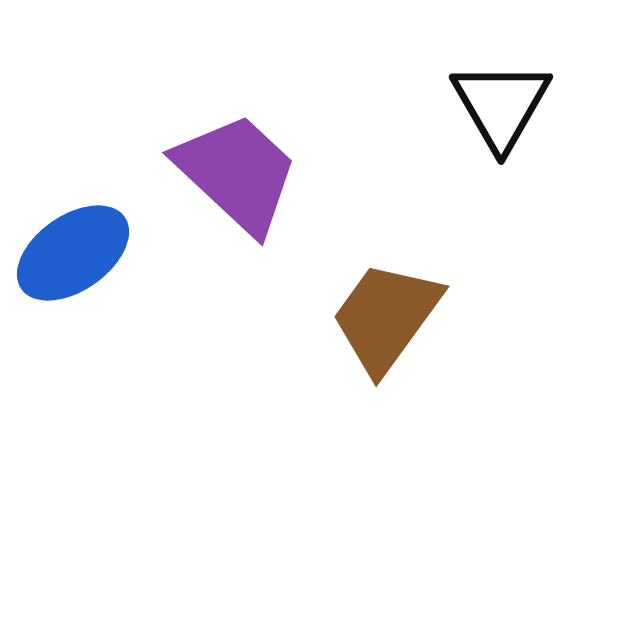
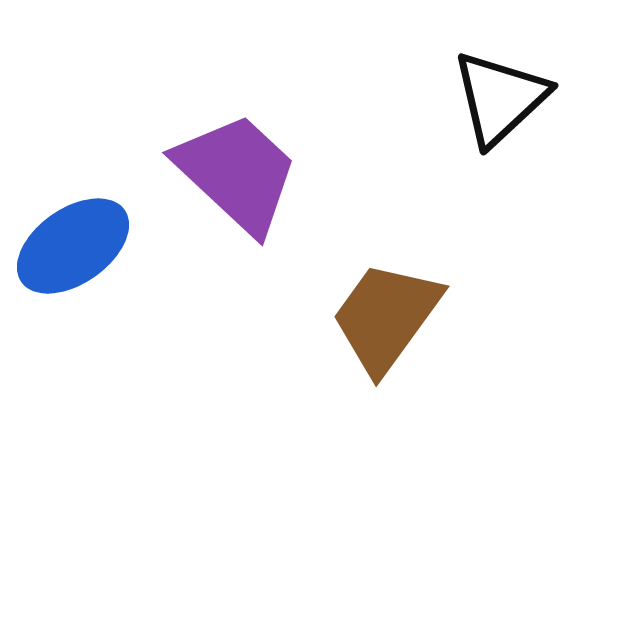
black triangle: moved 1 px left, 7 px up; rotated 17 degrees clockwise
blue ellipse: moved 7 px up
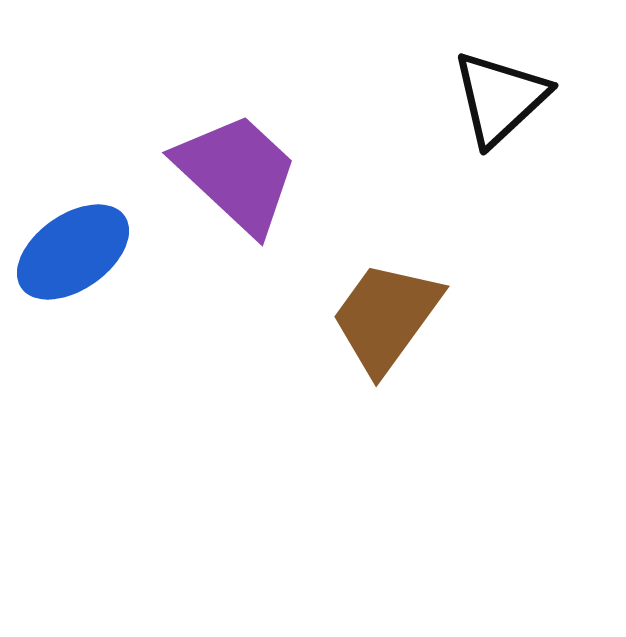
blue ellipse: moved 6 px down
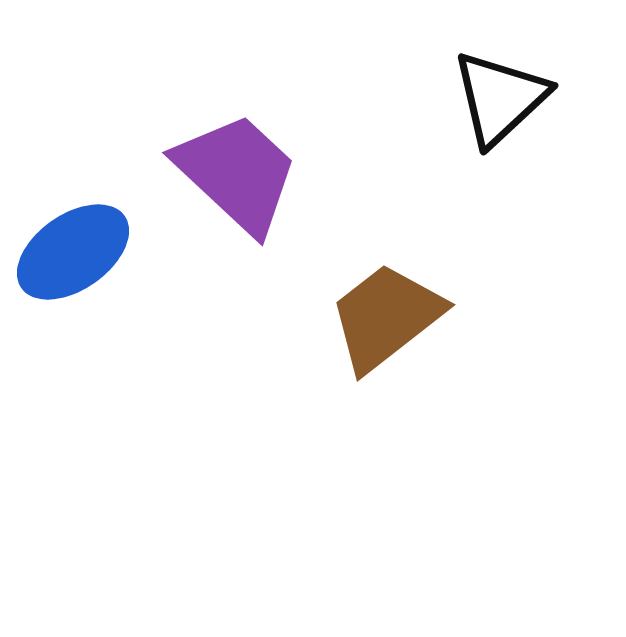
brown trapezoid: rotated 16 degrees clockwise
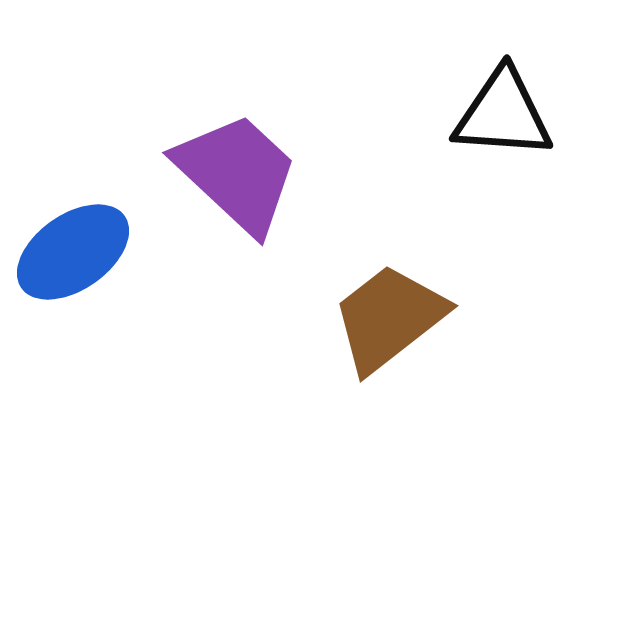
black triangle: moved 3 px right, 16 px down; rotated 47 degrees clockwise
brown trapezoid: moved 3 px right, 1 px down
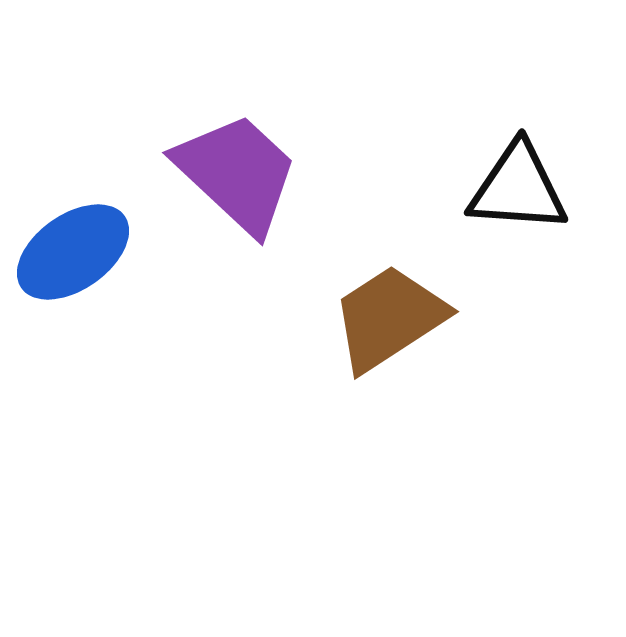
black triangle: moved 15 px right, 74 px down
brown trapezoid: rotated 5 degrees clockwise
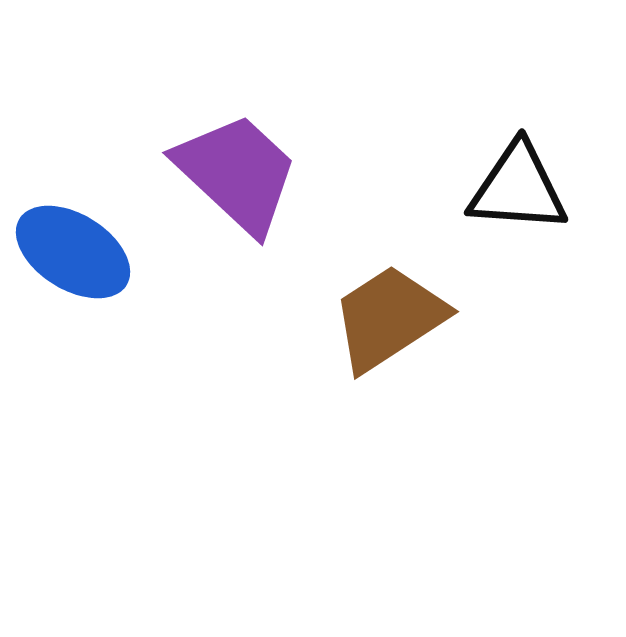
blue ellipse: rotated 67 degrees clockwise
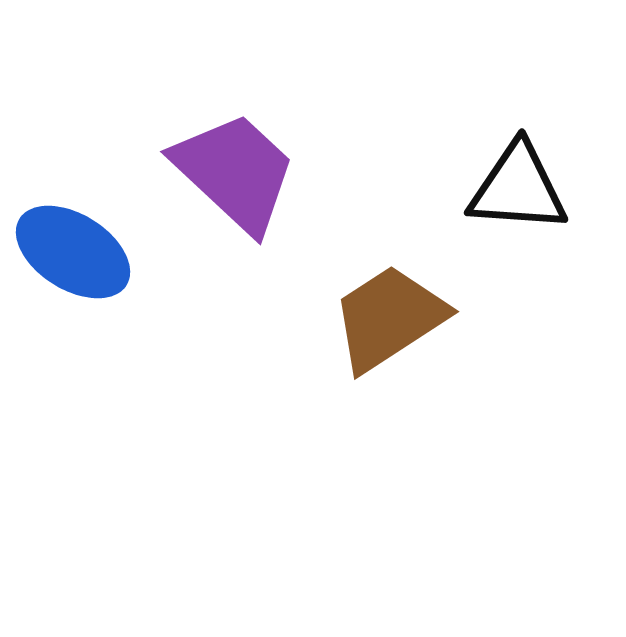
purple trapezoid: moved 2 px left, 1 px up
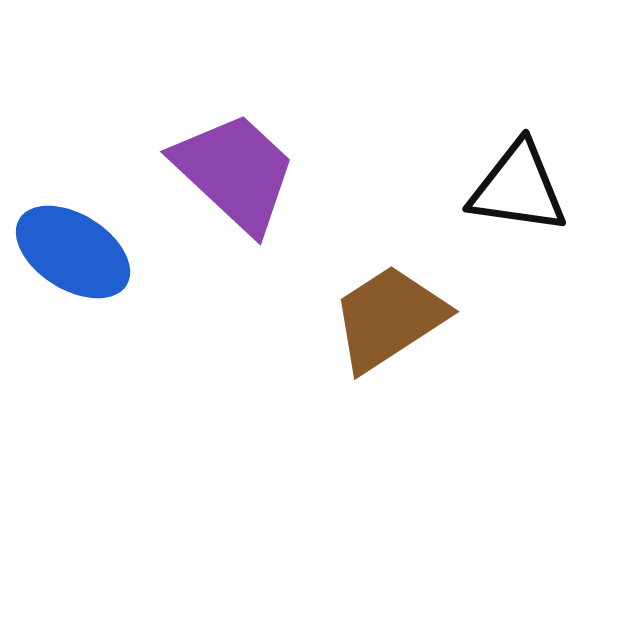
black triangle: rotated 4 degrees clockwise
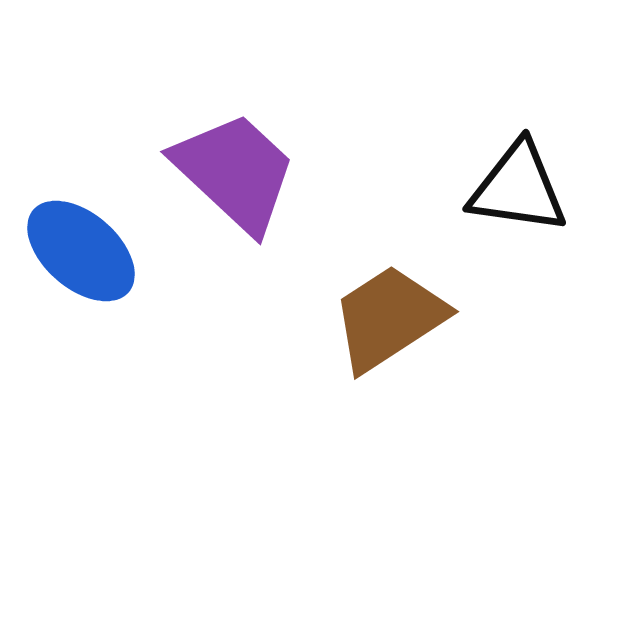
blue ellipse: moved 8 px right, 1 px up; rotated 9 degrees clockwise
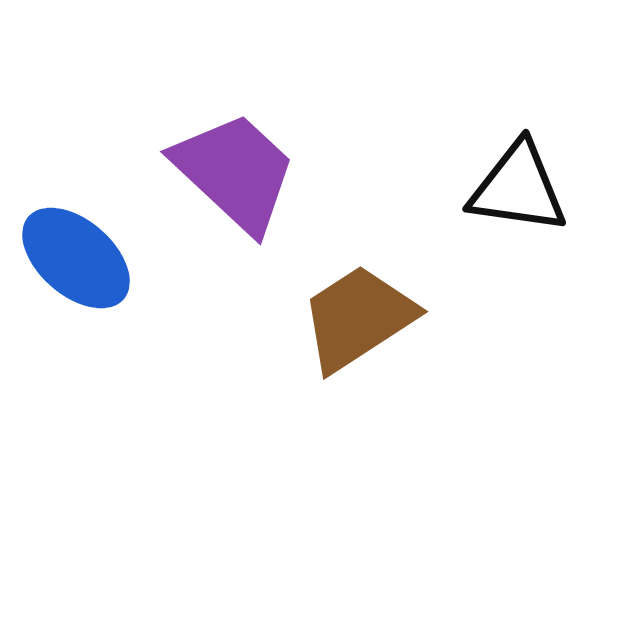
blue ellipse: moved 5 px left, 7 px down
brown trapezoid: moved 31 px left
